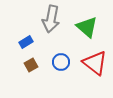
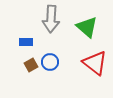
gray arrow: rotated 8 degrees counterclockwise
blue rectangle: rotated 32 degrees clockwise
blue circle: moved 11 px left
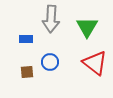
green triangle: rotated 20 degrees clockwise
blue rectangle: moved 3 px up
brown square: moved 4 px left, 7 px down; rotated 24 degrees clockwise
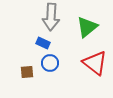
gray arrow: moved 2 px up
green triangle: rotated 20 degrees clockwise
blue rectangle: moved 17 px right, 4 px down; rotated 24 degrees clockwise
blue circle: moved 1 px down
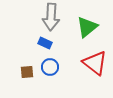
blue rectangle: moved 2 px right
blue circle: moved 4 px down
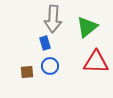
gray arrow: moved 2 px right, 2 px down
blue rectangle: rotated 48 degrees clockwise
red triangle: moved 1 px right, 1 px up; rotated 36 degrees counterclockwise
blue circle: moved 1 px up
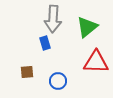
blue circle: moved 8 px right, 15 px down
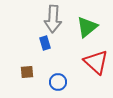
red triangle: rotated 40 degrees clockwise
blue circle: moved 1 px down
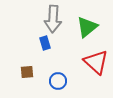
blue circle: moved 1 px up
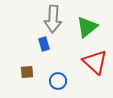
blue rectangle: moved 1 px left, 1 px down
red triangle: moved 1 px left
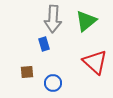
green triangle: moved 1 px left, 6 px up
blue circle: moved 5 px left, 2 px down
